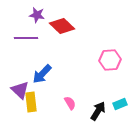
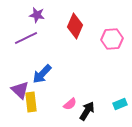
red diamond: moved 13 px right; rotated 70 degrees clockwise
purple line: rotated 25 degrees counterclockwise
pink hexagon: moved 2 px right, 21 px up
pink semicircle: moved 1 px down; rotated 80 degrees clockwise
black arrow: moved 11 px left
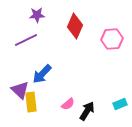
purple star: rotated 14 degrees counterclockwise
purple line: moved 2 px down
pink semicircle: moved 2 px left
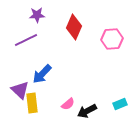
red diamond: moved 1 px left, 1 px down
yellow rectangle: moved 1 px right, 1 px down
black arrow: rotated 150 degrees counterclockwise
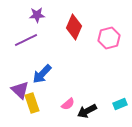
pink hexagon: moved 3 px left, 1 px up; rotated 10 degrees counterclockwise
yellow rectangle: rotated 12 degrees counterclockwise
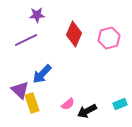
red diamond: moved 7 px down
